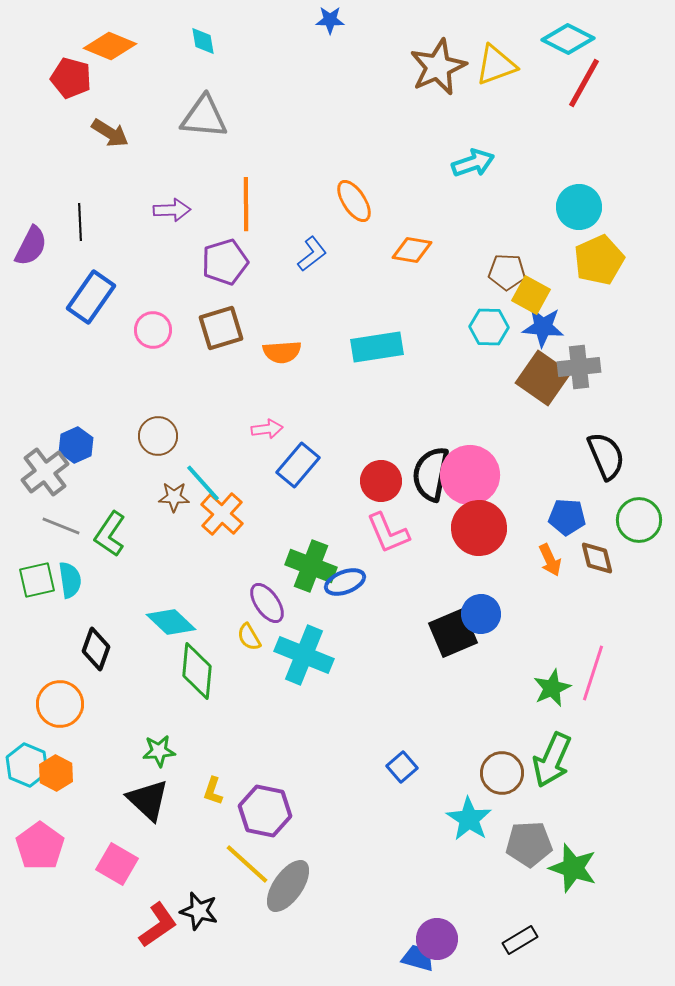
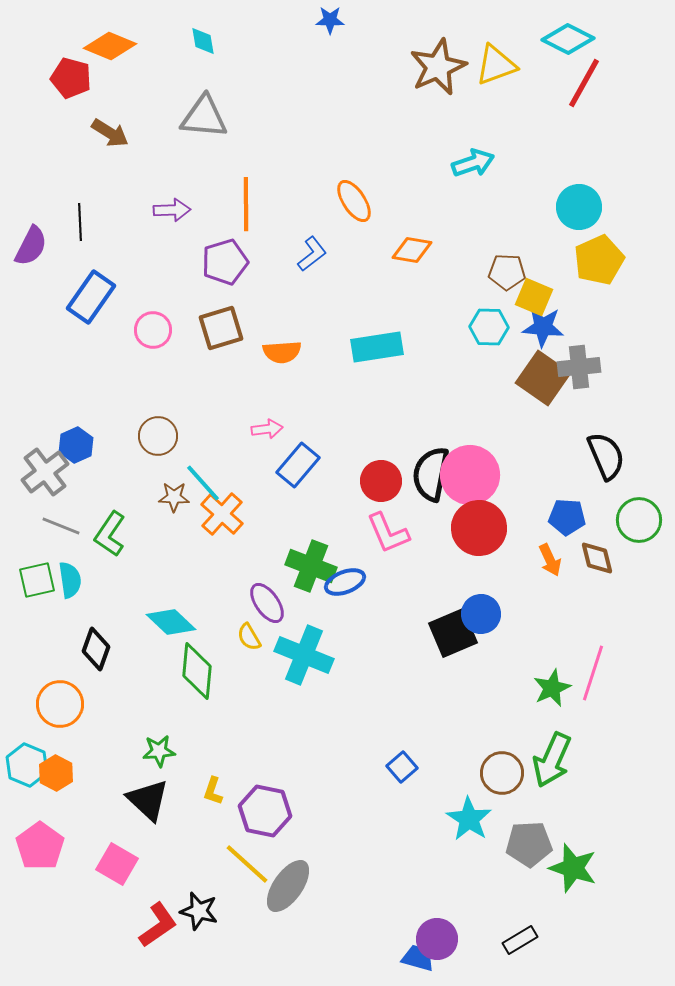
yellow square at (531, 295): moved 3 px right, 2 px down; rotated 6 degrees counterclockwise
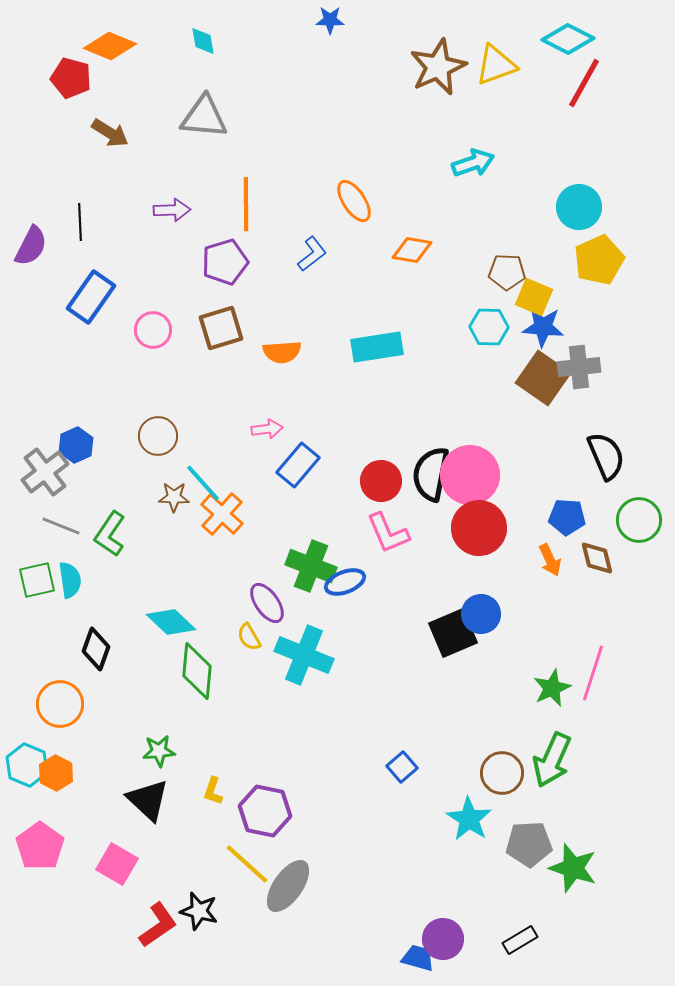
purple circle at (437, 939): moved 6 px right
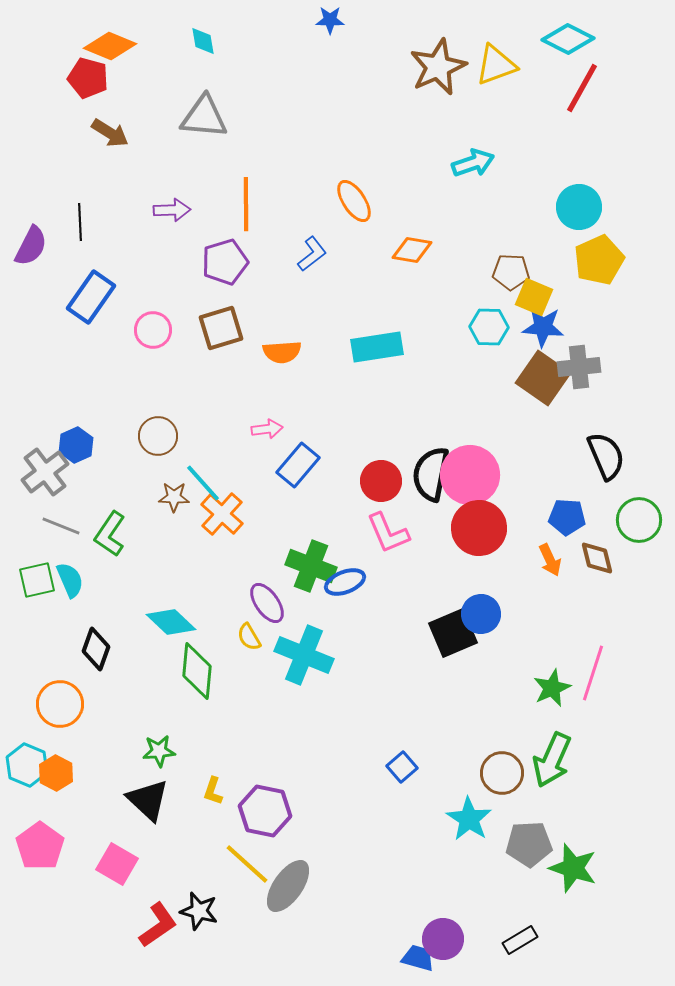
red pentagon at (71, 78): moved 17 px right
red line at (584, 83): moved 2 px left, 5 px down
brown pentagon at (507, 272): moved 4 px right
cyan semicircle at (70, 580): rotated 15 degrees counterclockwise
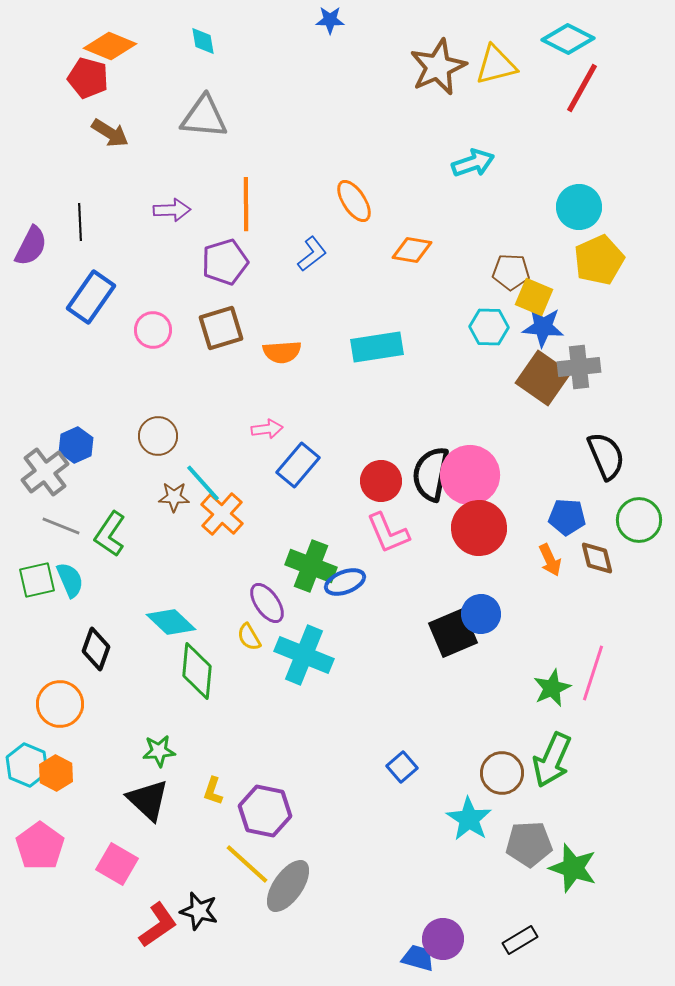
yellow triangle at (496, 65): rotated 6 degrees clockwise
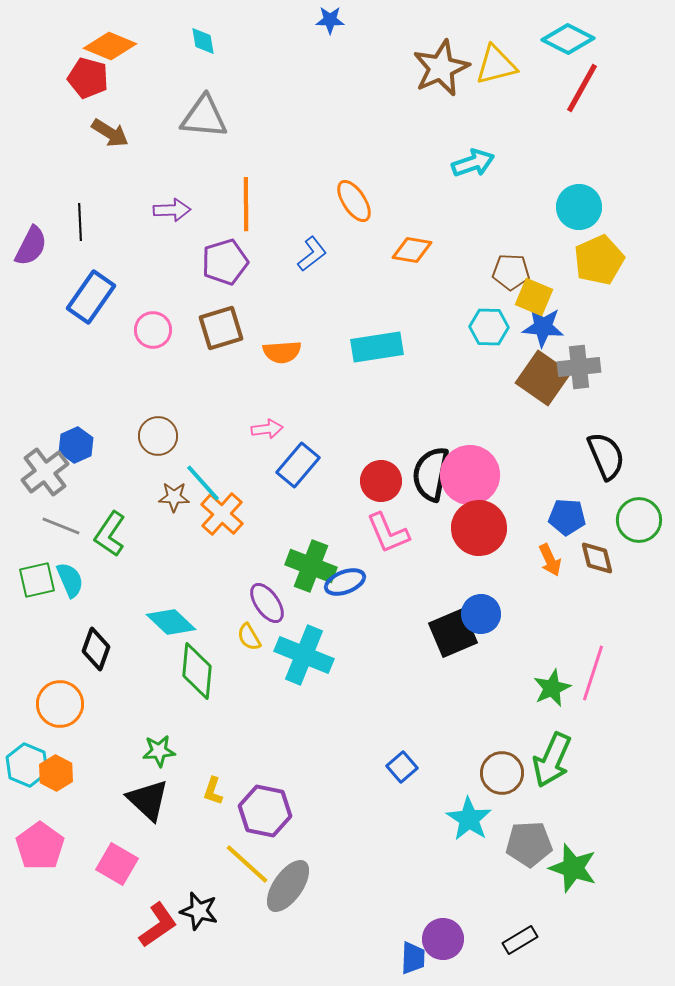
brown star at (438, 67): moved 3 px right, 1 px down
blue trapezoid at (418, 958): moved 5 px left; rotated 76 degrees clockwise
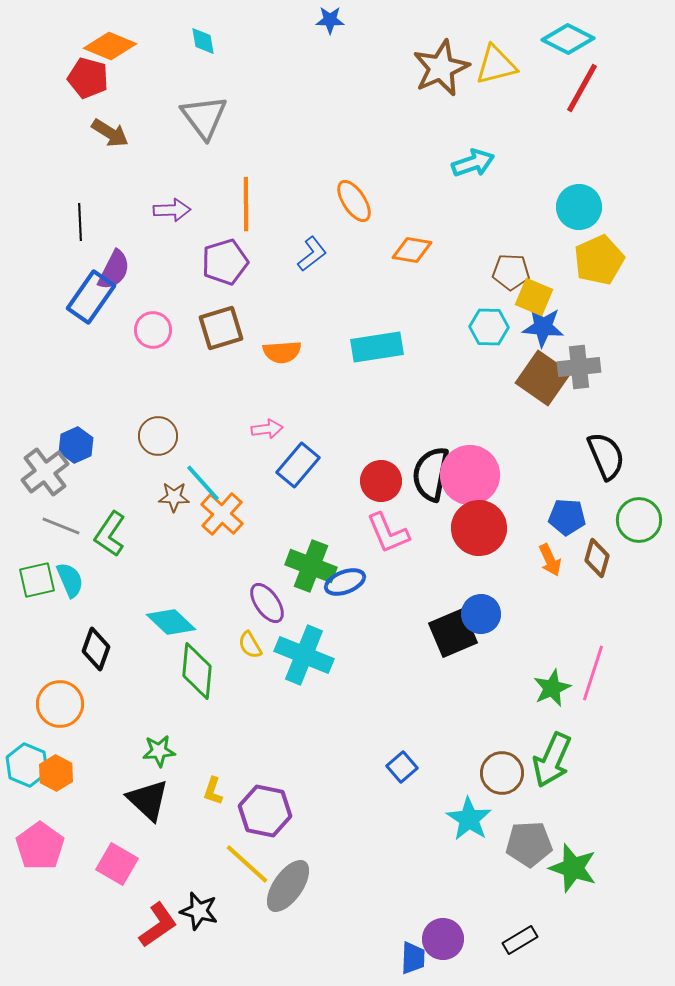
gray triangle at (204, 117): rotated 48 degrees clockwise
purple semicircle at (31, 246): moved 83 px right, 24 px down
brown diamond at (597, 558): rotated 30 degrees clockwise
yellow semicircle at (249, 637): moved 1 px right, 8 px down
